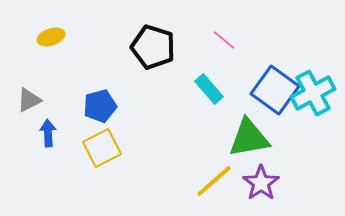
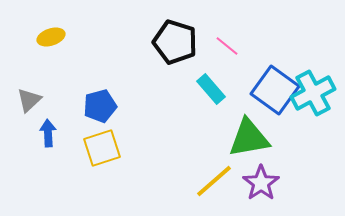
pink line: moved 3 px right, 6 px down
black pentagon: moved 22 px right, 5 px up
cyan rectangle: moved 2 px right
gray triangle: rotated 16 degrees counterclockwise
yellow square: rotated 9 degrees clockwise
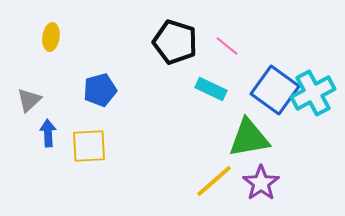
yellow ellipse: rotated 64 degrees counterclockwise
cyan rectangle: rotated 24 degrees counterclockwise
blue pentagon: moved 16 px up
yellow square: moved 13 px left, 2 px up; rotated 15 degrees clockwise
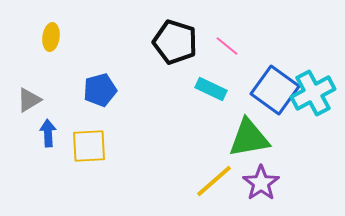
gray triangle: rotated 12 degrees clockwise
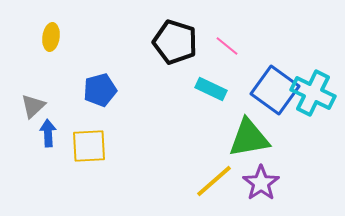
cyan cross: rotated 36 degrees counterclockwise
gray triangle: moved 4 px right, 6 px down; rotated 12 degrees counterclockwise
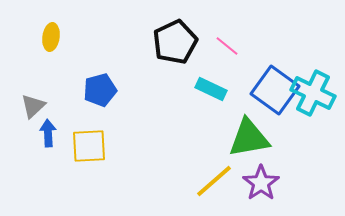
black pentagon: rotated 30 degrees clockwise
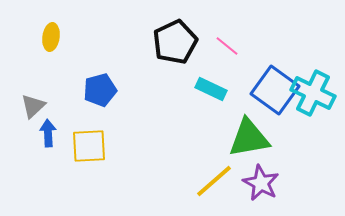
purple star: rotated 9 degrees counterclockwise
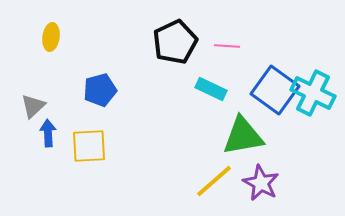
pink line: rotated 35 degrees counterclockwise
green triangle: moved 6 px left, 2 px up
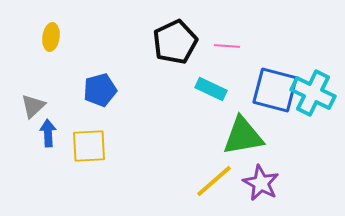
blue square: rotated 21 degrees counterclockwise
